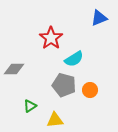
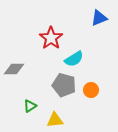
orange circle: moved 1 px right
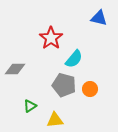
blue triangle: rotated 36 degrees clockwise
cyan semicircle: rotated 18 degrees counterclockwise
gray diamond: moved 1 px right
orange circle: moved 1 px left, 1 px up
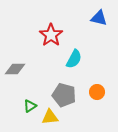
red star: moved 3 px up
cyan semicircle: rotated 12 degrees counterclockwise
gray pentagon: moved 10 px down
orange circle: moved 7 px right, 3 px down
yellow triangle: moved 5 px left, 3 px up
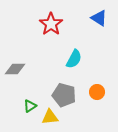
blue triangle: rotated 18 degrees clockwise
red star: moved 11 px up
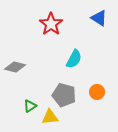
gray diamond: moved 2 px up; rotated 15 degrees clockwise
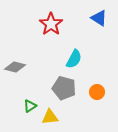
gray pentagon: moved 7 px up
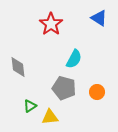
gray diamond: moved 3 px right; rotated 70 degrees clockwise
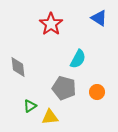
cyan semicircle: moved 4 px right
